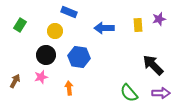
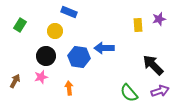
blue arrow: moved 20 px down
black circle: moved 1 px down
purple arrow: moved 1 px left, 2 px up; rotated 18 degrees counterclockwise
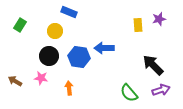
black circle: moved 3 px right
pink star: moved 1 px down; rotated 24 degrees clockwise
brown arrow: rotated 88 degrees counterclockwise
purple arrow: moved 1 px right, 1 px up
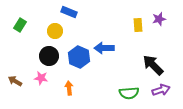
blue hexagon: rotated 15 degrees clockwise
green semicircle: rotated 54 degrees counterclockwise
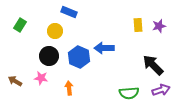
purple star: moved 7 px down
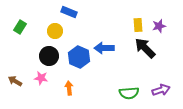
green rectangle: moved 2 px down
black arrow: moved 8 px left, 17 px up
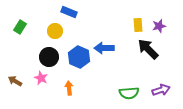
black arrow: moved 3 px right, 1 px down
black circle: moved 1 px down
pink star: rotated 16 degrees clockwise
